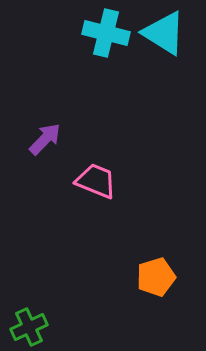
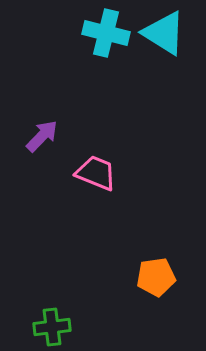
purple arrow: moved 3 px left, 3 px up
pink trapezoid: moved 8 px up
orange pentagon: rotated 9 degrees clockwise
green cross: moved 23 px right; rotated 18 degrees clockwise
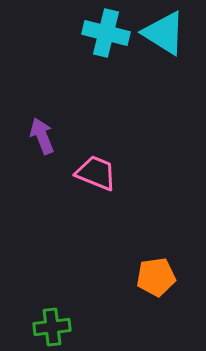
purple arrow: rotated 66 degrees counterclockwise
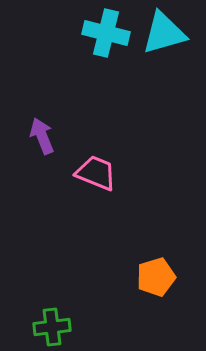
cyan triangle: rotated 48 degrees counterclockwise
orange pentagon: rotated 9 degrees counterclockwise
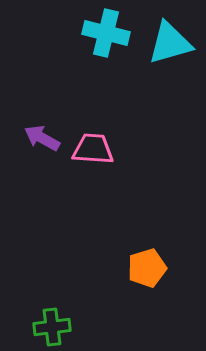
cyan triangle: moved 6 px right, 10 px down
purple arrow: moved 2 px down; rotated 39 degrees counterclockwise
pink trapezoid: moved 3 px left, 24 px up; rotated 18 degrees counterclockwise
orange pentagon: moved 9 px left, 9 px up
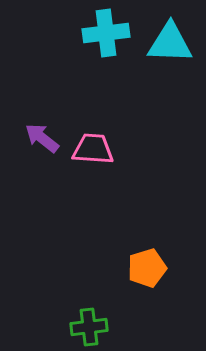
cyan cross: rotated 21 degrees counterclockwise
cyan triangle: rotated 18 degrees clockwise
purple arrow: rotated 9 degrees clockwise
green cross: moved 37 px right
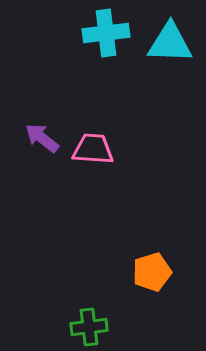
orange pentagon: moved 5 px right, 4 px down
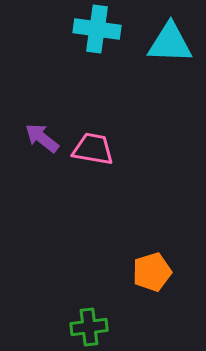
cyan cross: moved 9 px left, 4 px up; rotated 15 degrees clockwise
pink trapezoid: rotated 6 degrees clockwise
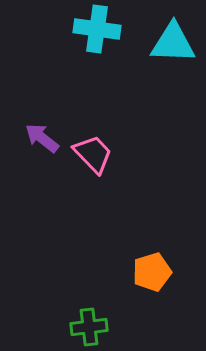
cyan triangle: moved 3 px right
pink trapezoid: moved 5 px down; rotated 36 degrees clockwise
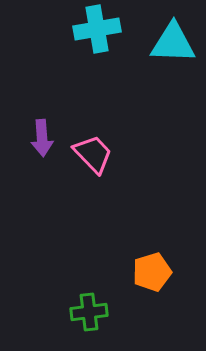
cyan cross: rotated 18 degrees counterclockwise
purple arrow: rotated 132 degrees counterclockwise
green cross: moved 15 px up
